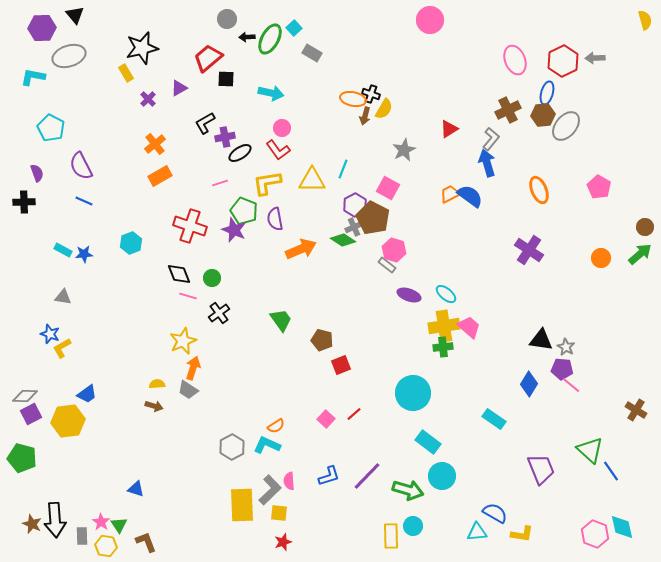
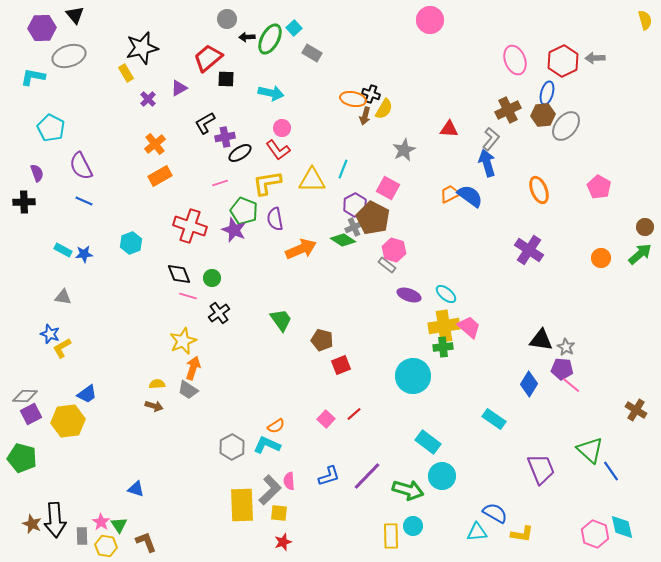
red triangle at (449, 129): rotated 36 degrees clockwise
cyan circle at (413, 393): moved 17 px up
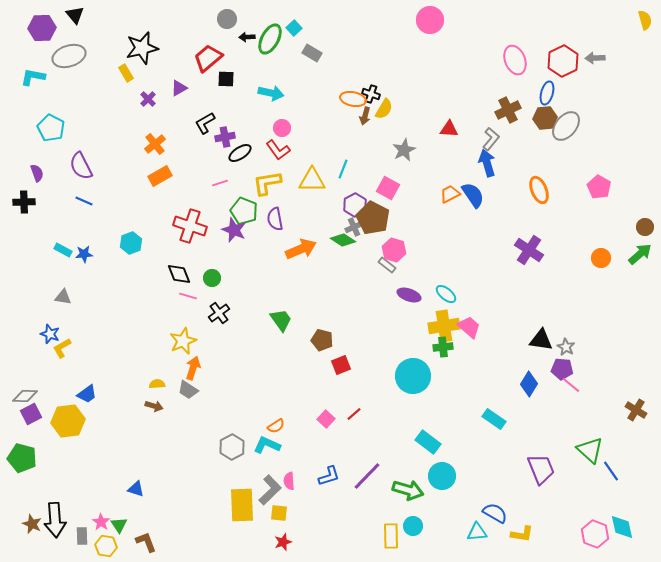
brown hexagon at (543, 115): moved 2 px right, 3 px down
blue semicircle at (470, 196): moved 3 px right, 1 px up; rotated 20 degrees clockwise
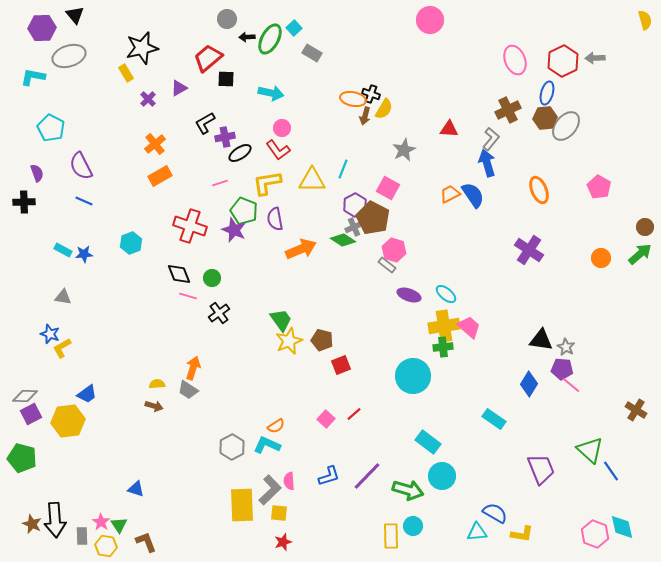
yellow star at (183, 341): moved 106 px right
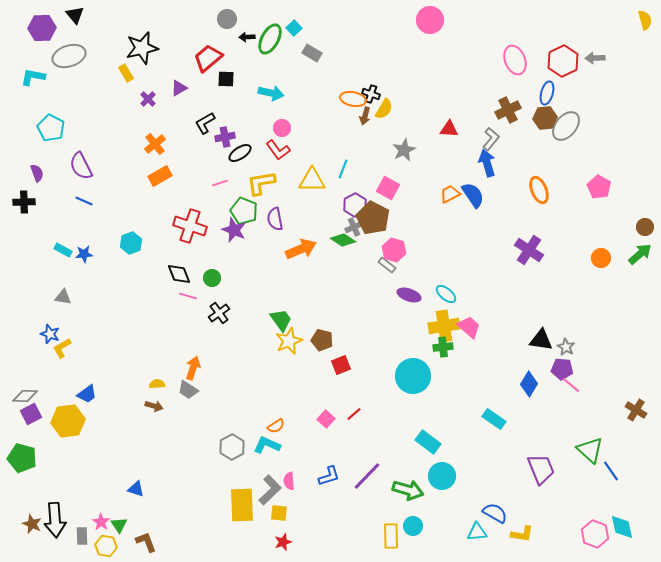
yellow L-shape at (267, 183): moved 6 px left
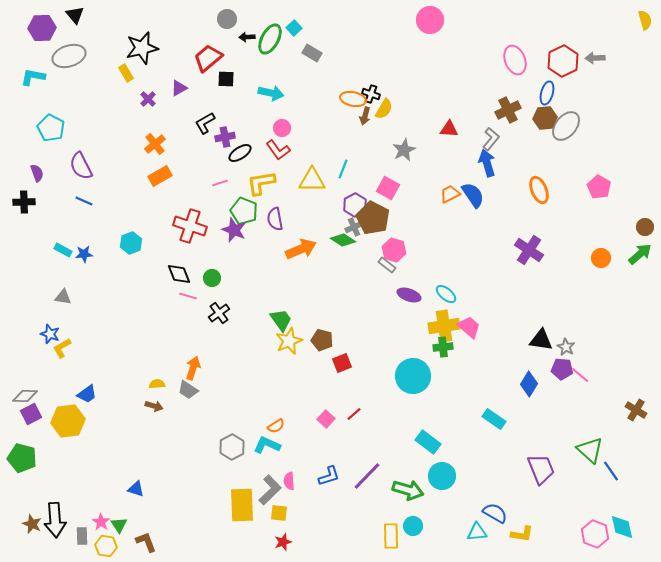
red square at (341, 365): moved 1 px right, 2 px up
pink line at (571, 385): moved 9 px right, 10 px up
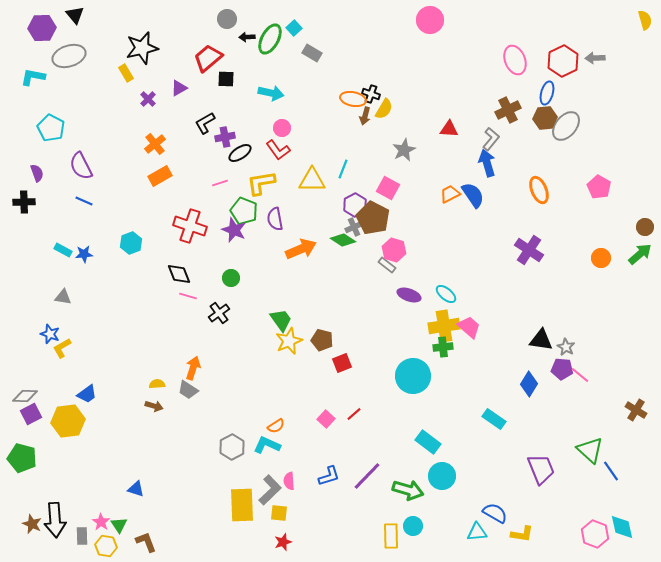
green circle at (212, 278): moved 19 px right
